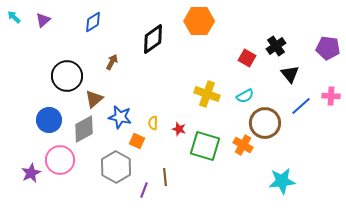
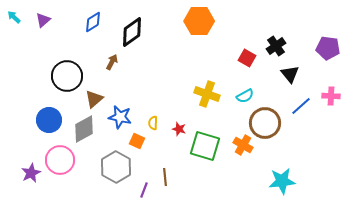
black diamond: moved 21 px left, 7 px up
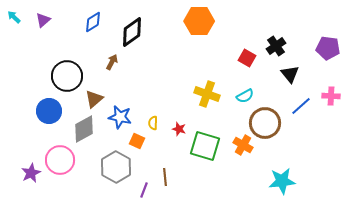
blue circle: moved 9 px up
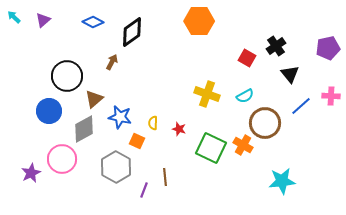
blue diamond: rotated 60 degrees clockwise
purple pentagon: rotated 20 degrees counterclockwise
green square: moved 6 px right, 2 px down; rotated 8 degrees clockwise
pink circle: moved 2 px right, 1 px up
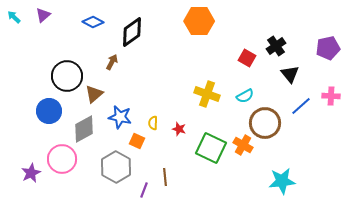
purple triangle: moved 5 px up
brown triangle: moved 5 px up
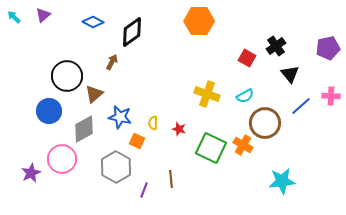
brown line: moved 6 px right, 2 px down
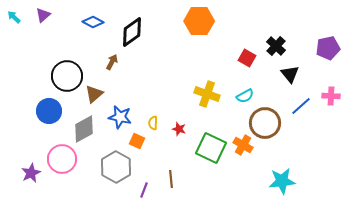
black cross: rotated 12 degrees counterclockwise
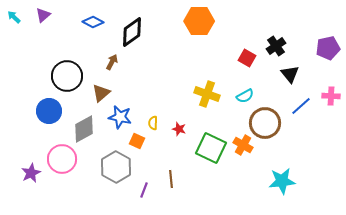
black cross: rotated 12 degrees clockwise
brown triangle: moved 7 px right, 1 px up
